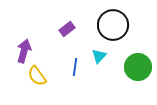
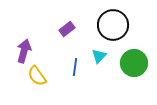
green circle: moved 4 px left, 4 px up
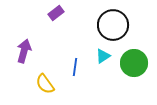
purple rectangle: moved 11 px left, 16 px up
cyan triangle: moved 4 px right; rotated 14 degrees clockwise
yellow semicircle: moved 8 px right, 8 px down
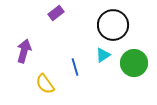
cyan triangle: moved 1 px up
blue line: rotated 24 degrees counterclockwise
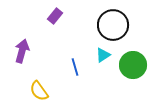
purple rectangle: moved 1 px left, 3 px down; rotated 14 degrees counterclockwise
purple arrow: moved 2 px left
green circle: moved 1 px left, 2 px down
yellow semicircle: moved 6 px left, 7 px down
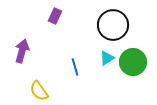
purple rectangle: rotated 14 degrees counterclockwise
cyan triangle: moved 4 px right, 3 px down
green circle: moved 3 px up
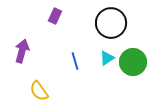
black circle: moved 2 px left, 2 px up
blue line: moved 6 px up
